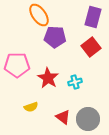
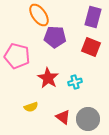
red square: rotated 30 degrees counterclockwise
pink pentagon: moved 9 px up; rotated 15 degrees clockwise
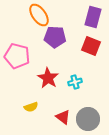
red square: moved 1 px up
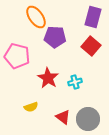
orange ellipse: moved 3 px left, 2 px down
red square: rotated 18 degrees clockwise
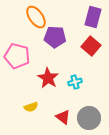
gray circle: moved 1 px right, 1 px up
